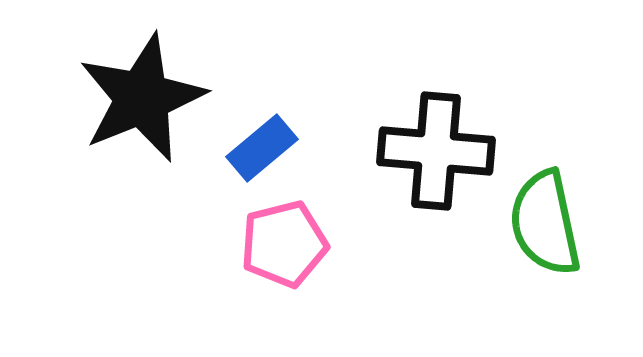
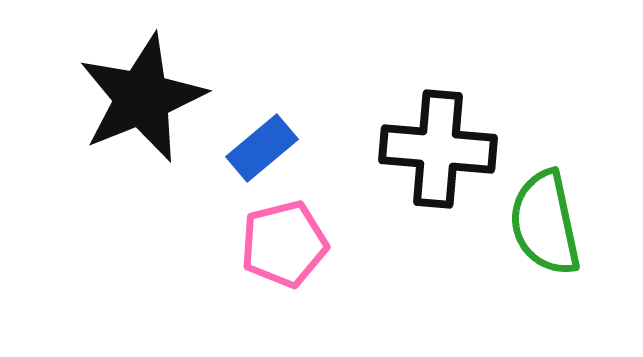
black cross: moved 2 px right, 2 px up
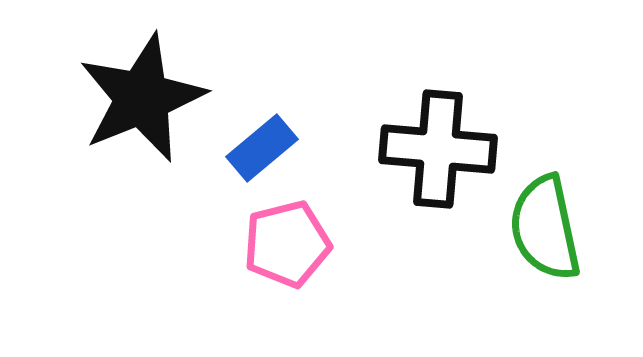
green semicircle: moved 5 px down
pink pentagon: moved 3 px right
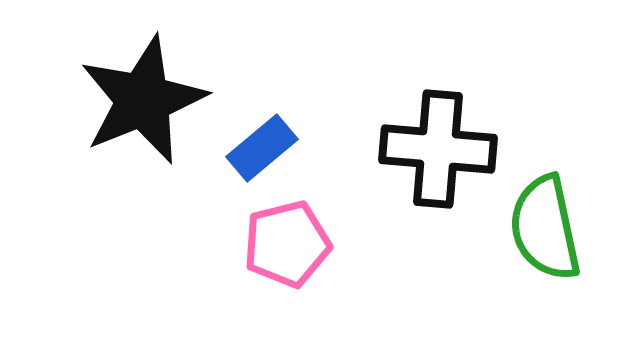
black star: moved 1 px right, 2 px down
